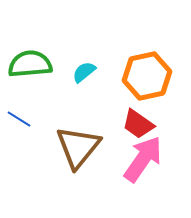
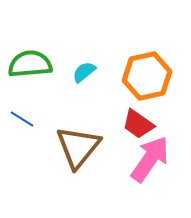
blue line: moved 3 px right
pink arrow: moved 7 px right
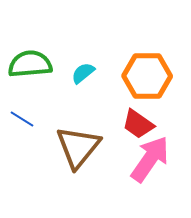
cyan semicircle: moved 1 px left, 1 px down
orange hexagon: rotated 12 degrees clockwise
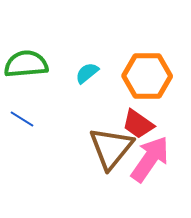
green semicircle: moved 4 px left
cyan semicircle: moved 4 px right
brown triangle: moved 33 px right, 1 px down
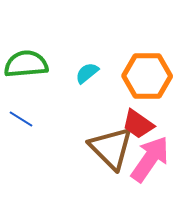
blue line: moved 1 px left
brown triangle: rotated 24 degrees counterclockwise
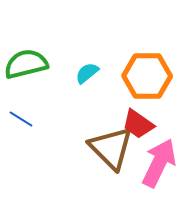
green semicircle: rotated 9 degrees counterclockwise
pink arrow: moved 9 px right, 4 px down; rotated 9 degrees counterclockwise
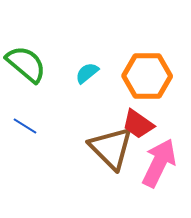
green semicircle: rotated 54 degrees clockwise
blue line: moved 4 px right, 7 px down
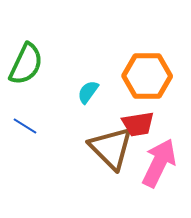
green semicircle: rotated 75 degrees clockwise
cyan semicircle: moved 1 px right, 19 px down; rotated 15 degrees counterclockwise
red trapezoid: rotated 44 degrees counterclockwise
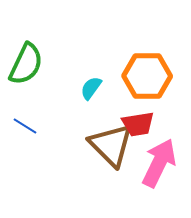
cyan semicircle: moved 3 px right, 4 px up
brown triangle: moved 3 px up
